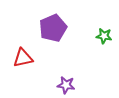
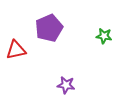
purple pentagon: moved 4 px left
red triangle: moved 7 px left, 8 px up
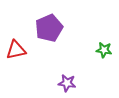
green star: moved 14 px down
purple star: moved 1 px right, 2 px up
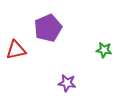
purple pentagon: moved 1 px left
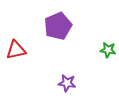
purple pentagon: moved 10 px right, 2 px up
green star: moved 4 px right
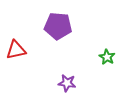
purple pentagon: rotated 28 degrees clockwise
green star: moved 1 px left, 7 px down; rotated 21 degrees clockwise
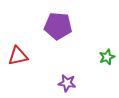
red triangle: moved 2 px right, 6 px down
green star: rotated 21 degrees clockwise
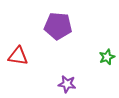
red triangle: rotated 20 degrees clockwise
purple star: moved 1 px down
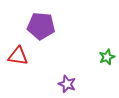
purple pentagon: moved 17 px left
purple star: rotated 12 degrees clockwise
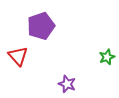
purple pentagon: rotated 24 degrees counterclockwise
red triangle: rotated 40 degrees clockwise
